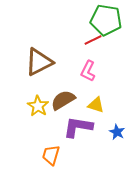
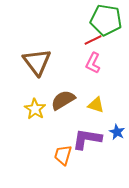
brown triangle: moved 2 px left; rotated 40 degrees counterclockwise
pink L-shape: moved 5 px right, 8 px up
yellow star: moved 3 px left, 3 px down
purple L-shape: moved 9 px right, 12 px down
orange trapezoid: moved 12 px right
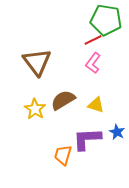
pink L-shape: rotated 10 degrees clockwise
purple L-shape: rotated 12 degrees counterclockwise
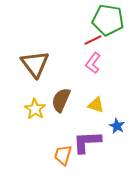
green pentagon: moved 2 px right
brown triangle: moved 2 px left, 2 px down
brown semicircle: moved 2 px left; rotated 35 degrees counterclockwise
blue star: moved 6 px up
purple L-shape: moved 3 px down
